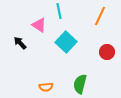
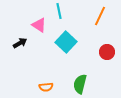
black arrow: rotated 104 degrees clockwise
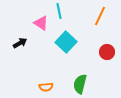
pink triangle: moved 2 px right, 2 px up
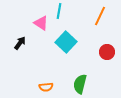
cyan line: rotated 21 degrees clockwise
black arrow: rotated 24 degrees counterclockwise
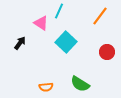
cyan line: rotated 14 degrees clockwise
orange line: rotated 12 degrees clockwise
green semicircle: rotated 72 degrees counterclockwise
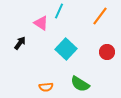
cyan square: moved 7 px down
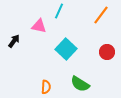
orange line: moved 1 px right, 1 px up
pink triangle: moved 2 px left, 3 px down; rotated 21 degrees counterclockwise
black arrow: moved 6 px left, 2 px up
orange semicircle: rotated 80 degrees counterclockwise
